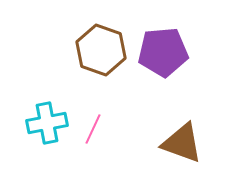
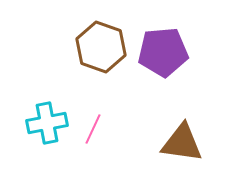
brown hexagon: moved 3 px up
brown triangle: rotated 12 degrees counterclockwise
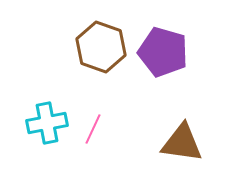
purple pentagon: rotated 21 degrees clockwise
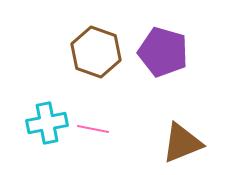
brown hexagon: moved 5 px left, 5 px down
pink line: rotated 76 degrees clockwise
brown triangle: rotated 30 degrees counterclockwise
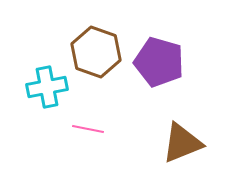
purple pentagon: moved 4 px left, 10 px down
cyan cross: moved 36 px up
pink line: moved 5 px left
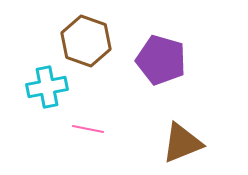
brown hexagon: moved 10 px left, 11 px up
purple pentagon: moved 2 px right, 2 px up
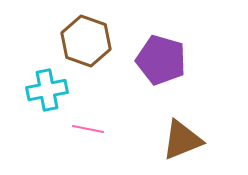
cyan cross: moved 3 px down
brown triangle: moved 3 px up
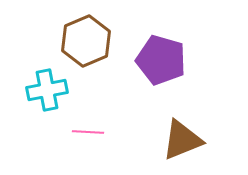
brown hexagon: rotated 18 degrees clockwise
pink line: moved 3 px down; rotated 8 degrees counterclockwise
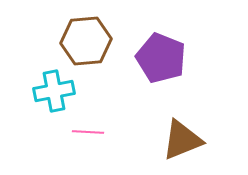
brown hexagon: rotated 18 degrees clockwise
purple pentagon: moved 2 px up; rotated 6 degrees clockwise
cyan cross: moved 7 px right, 1 px down
